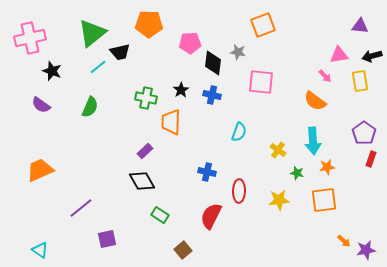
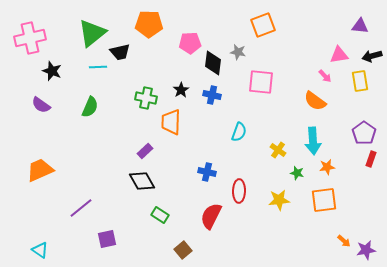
cyan line at (98, 67): rotated 36 degrees clockwise
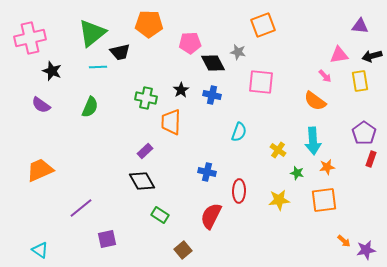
black diamond at (213, 63): rotated 35 degrees counterclockwise
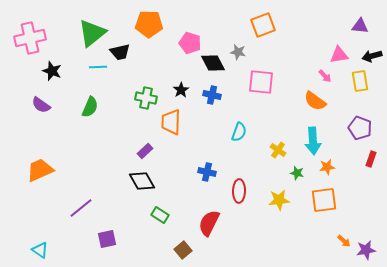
pink pentagon at (190, 43): rotated 20 degrees clockwise
purple pentagon at (364, 133): moved 4 px left, 5 px up; rotated 15 degrees counterclockwise
red semicircle at (211, 216): moved 2 px left, 7 px down
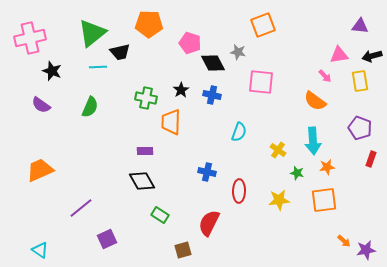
purple rectangle at (145, 151): rotated 42 degrees clockwise
purple square at (107, 239): rotated 12 degrees counterclockwise
brown square at (183, 250): rotated 24 degrees clockwise
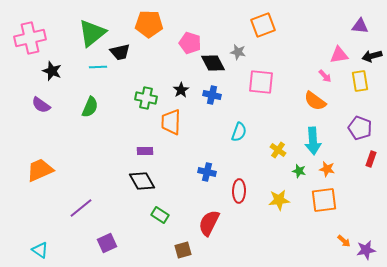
orange star at (327, 167): moved 2 px down; rotated 21 degrees clockwise
green star at (297, 173): moved 2 px right, 2 px up
purple square at (107, 239): moved 4 px down
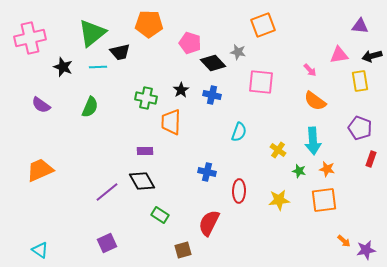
black diamond at (213, 63): rotated 15 degrees counterclockwise
black star at (52, 71): moved 11 px right, 4 px up
pink arrow at (325, 76): moved 15 px left, 6 px up
purple line at (81, 208): moved 26 px right, 16 px up
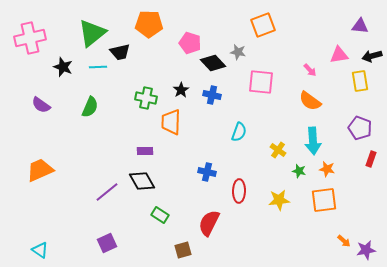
orange semicircle at (315, 101): moved 5 px left
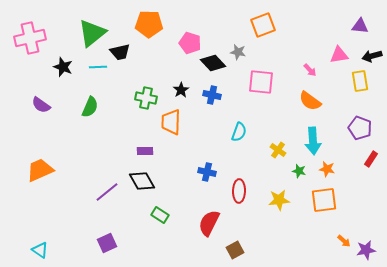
red rectangle at (371, 159): rotated 14 degrees clockwise
brown square at (183, 250): moved 52 px right; rotated 12 degrees counterclockwise
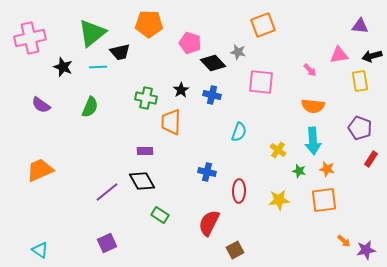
orange semicircle at (310, 101): moved 3 px right, 5 px down; rotated 30 degrees counterclockwise
